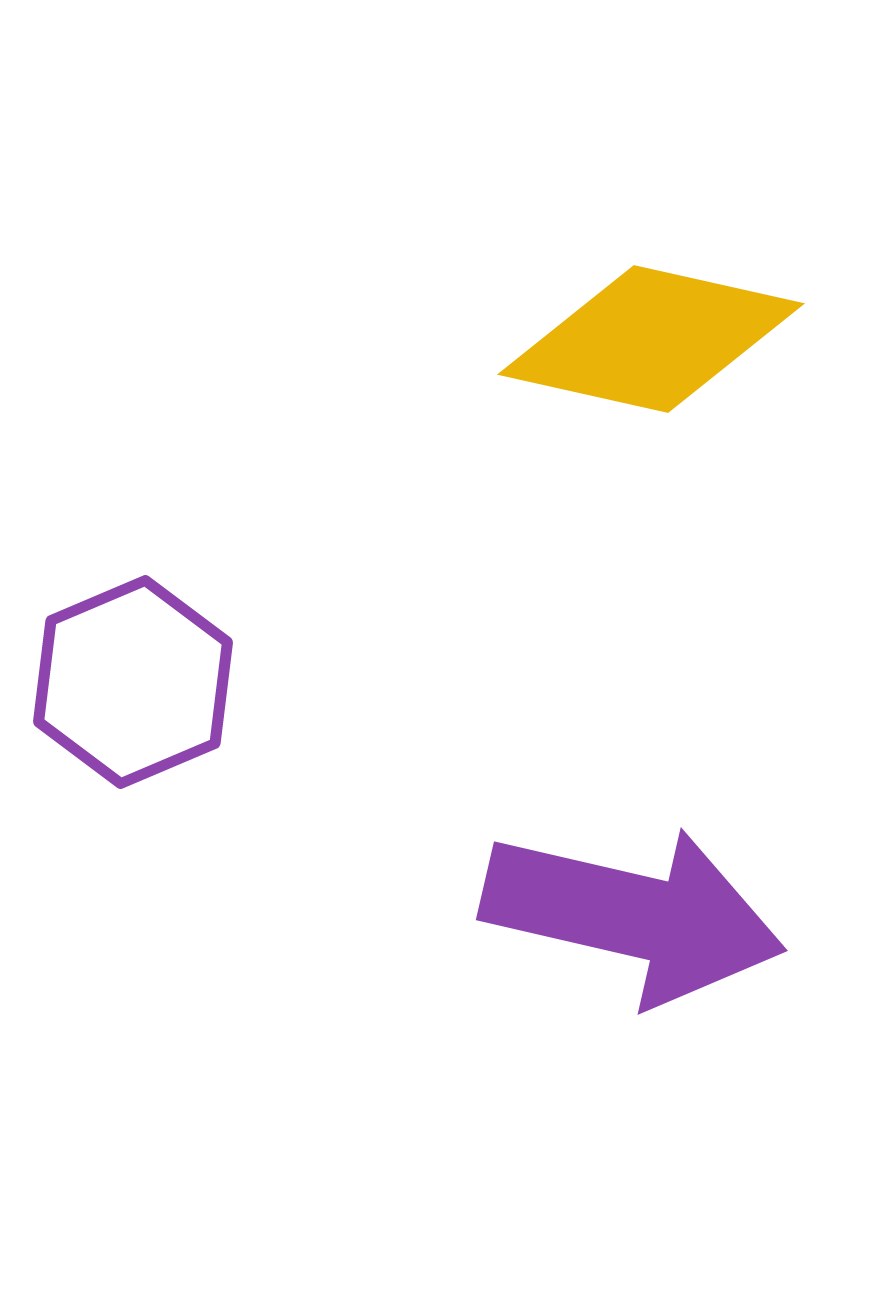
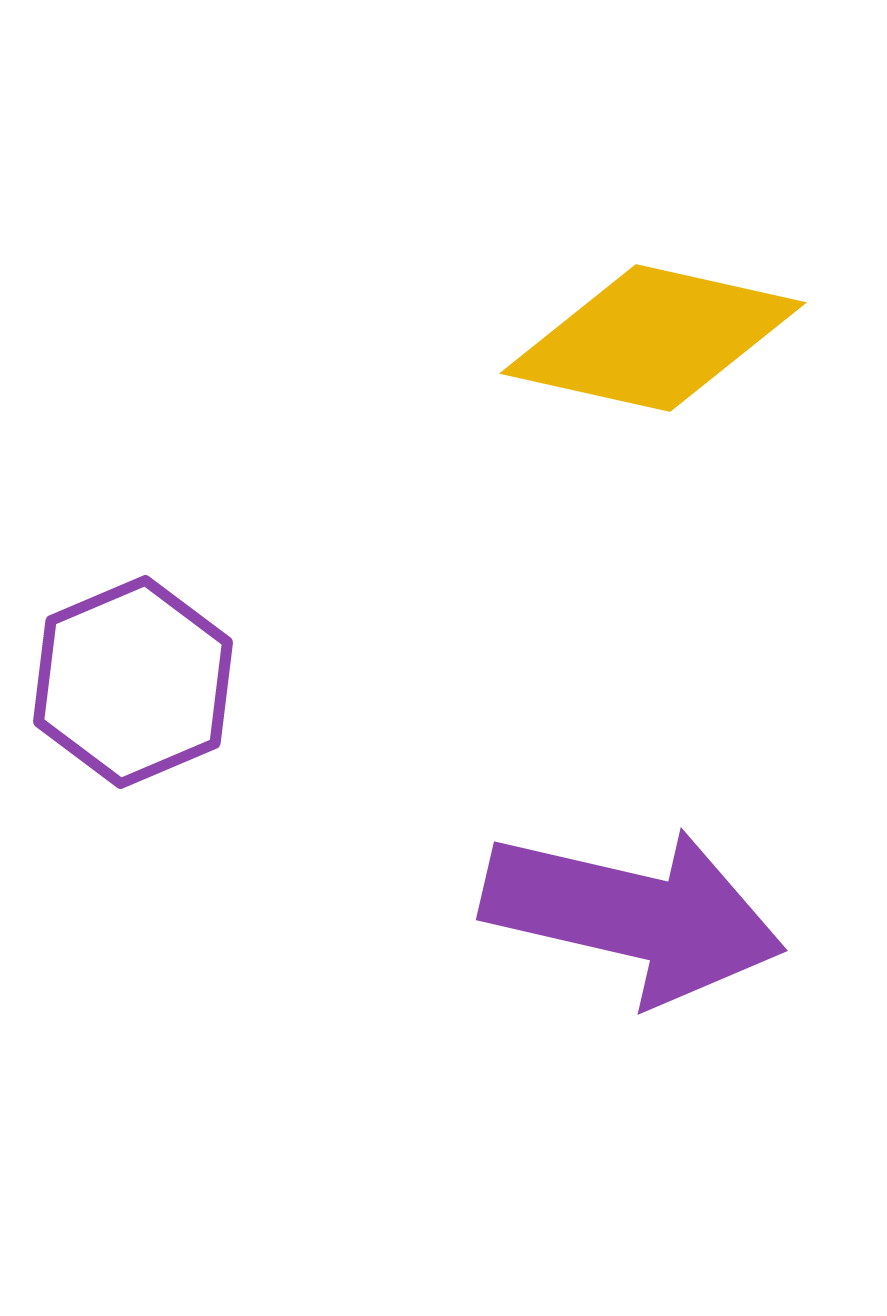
yellow diamond: moved 2 px right, 1 px up
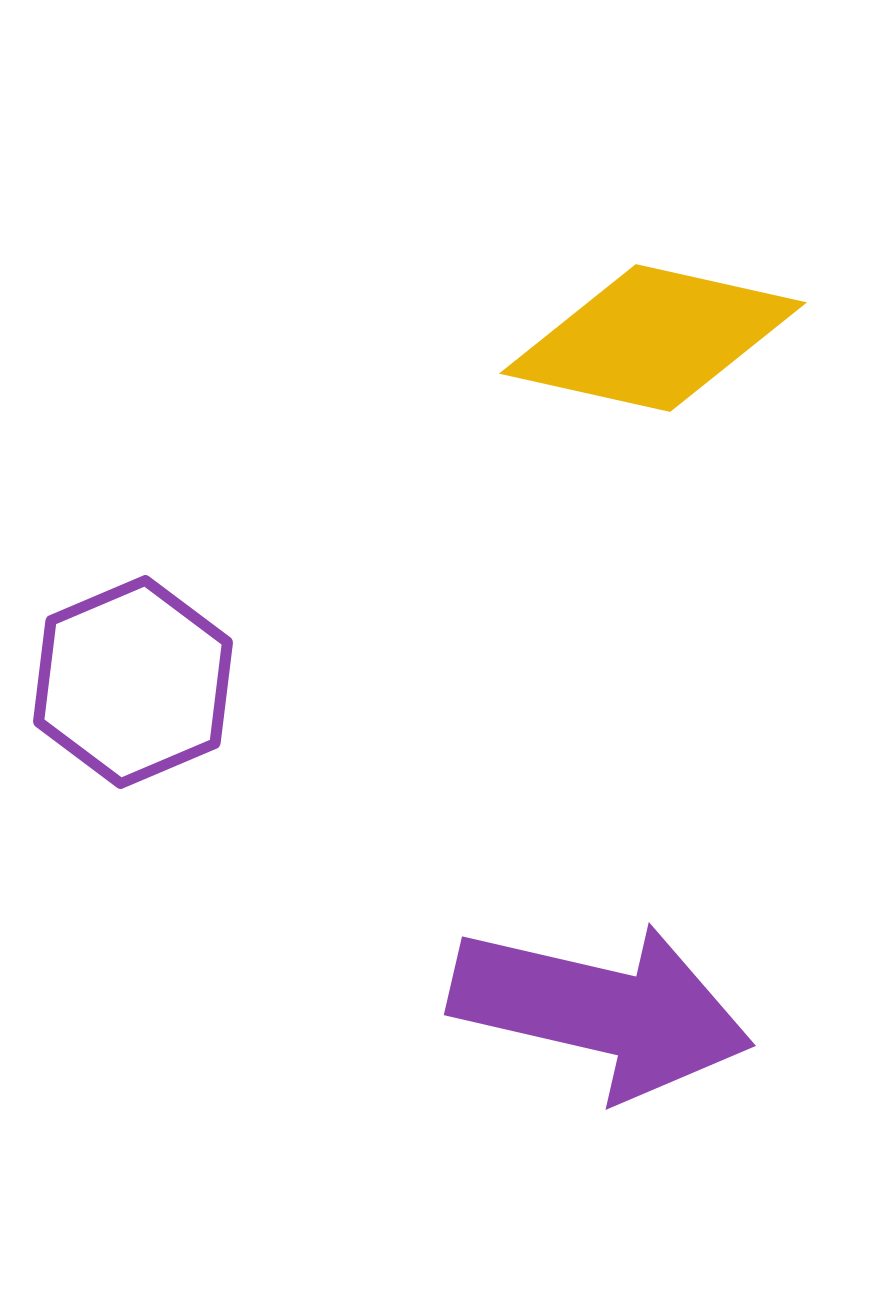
purple arrow: moved 32 px left, 95 px down
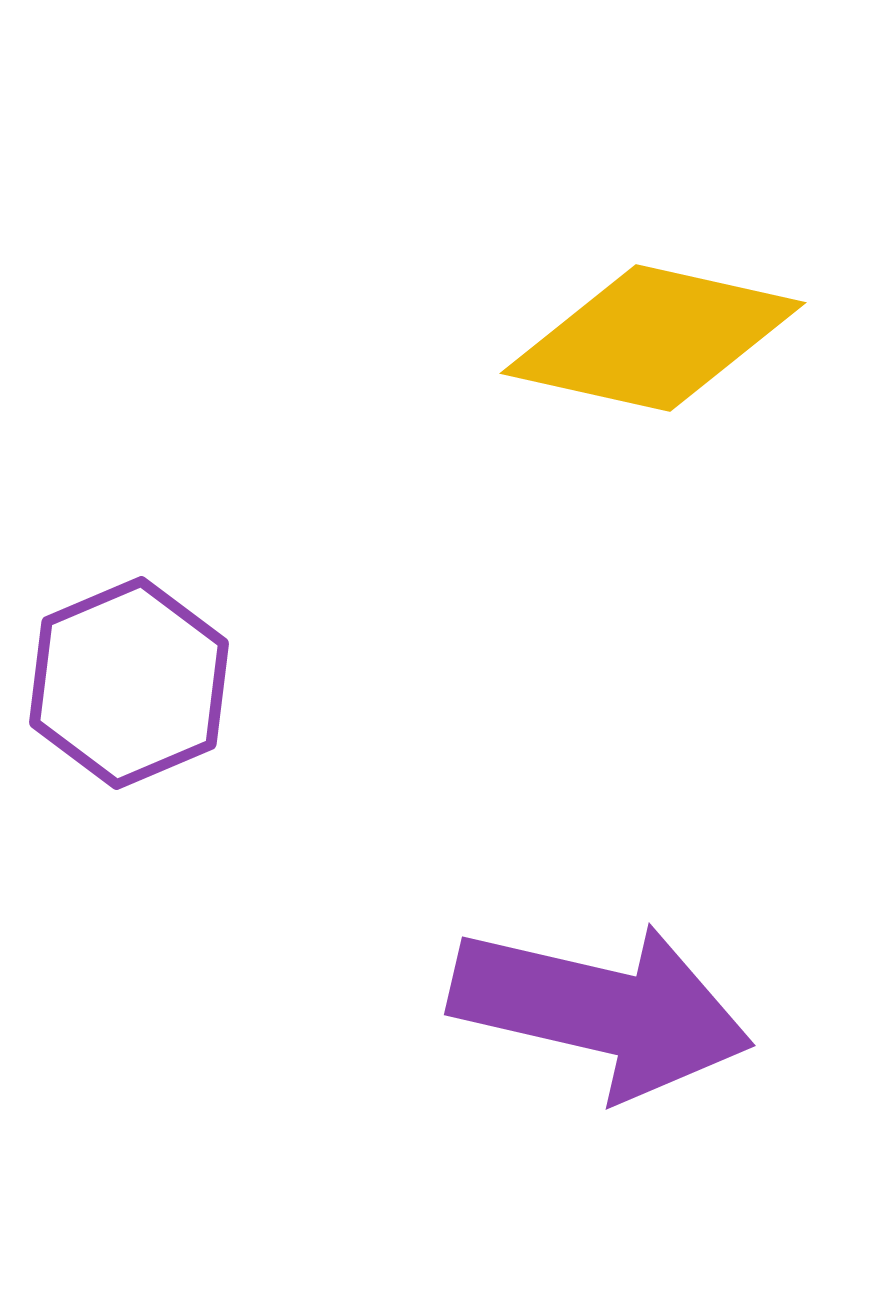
purple hexagon: moved 4 px left, 1 px down
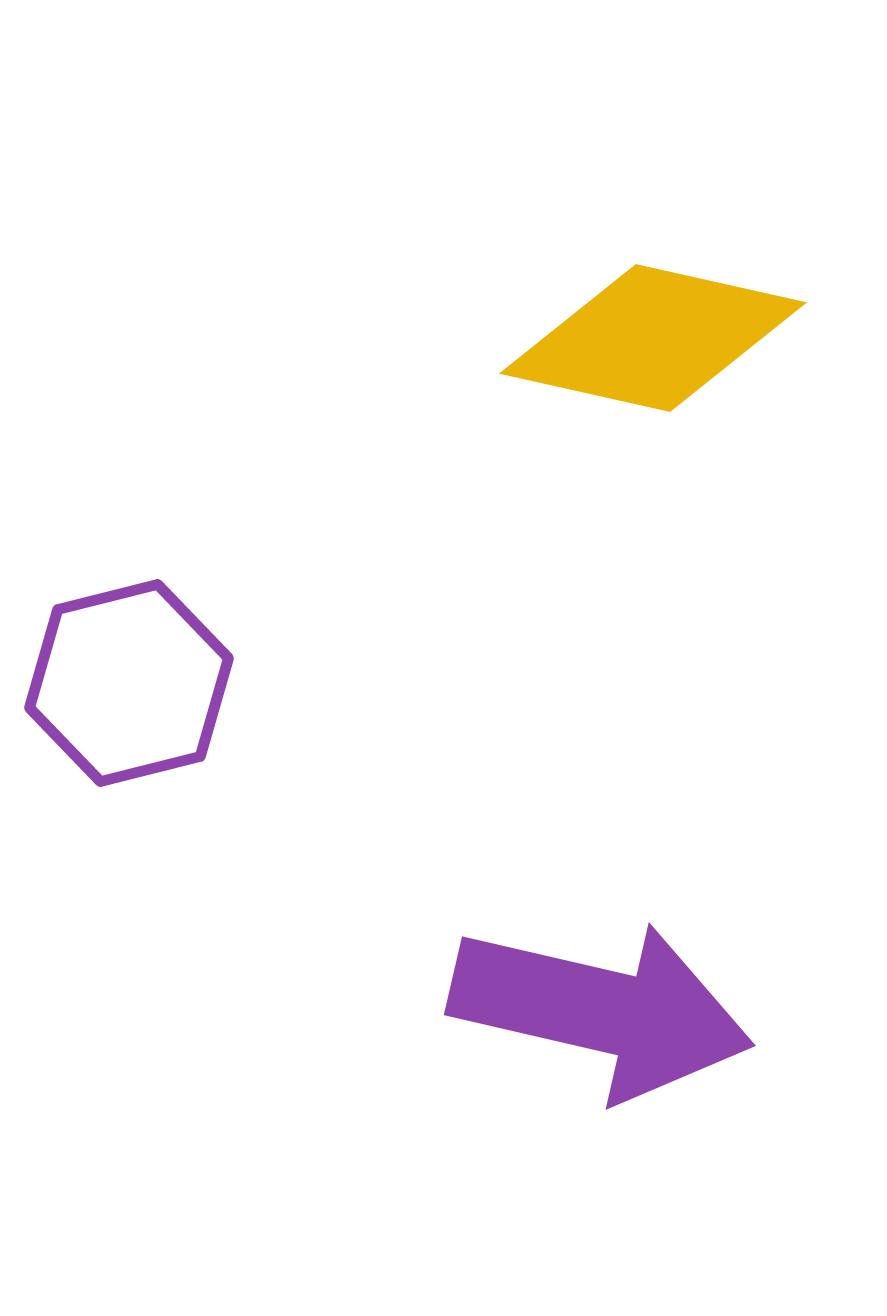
purple hexagon: rotated 9 degrees clockwise
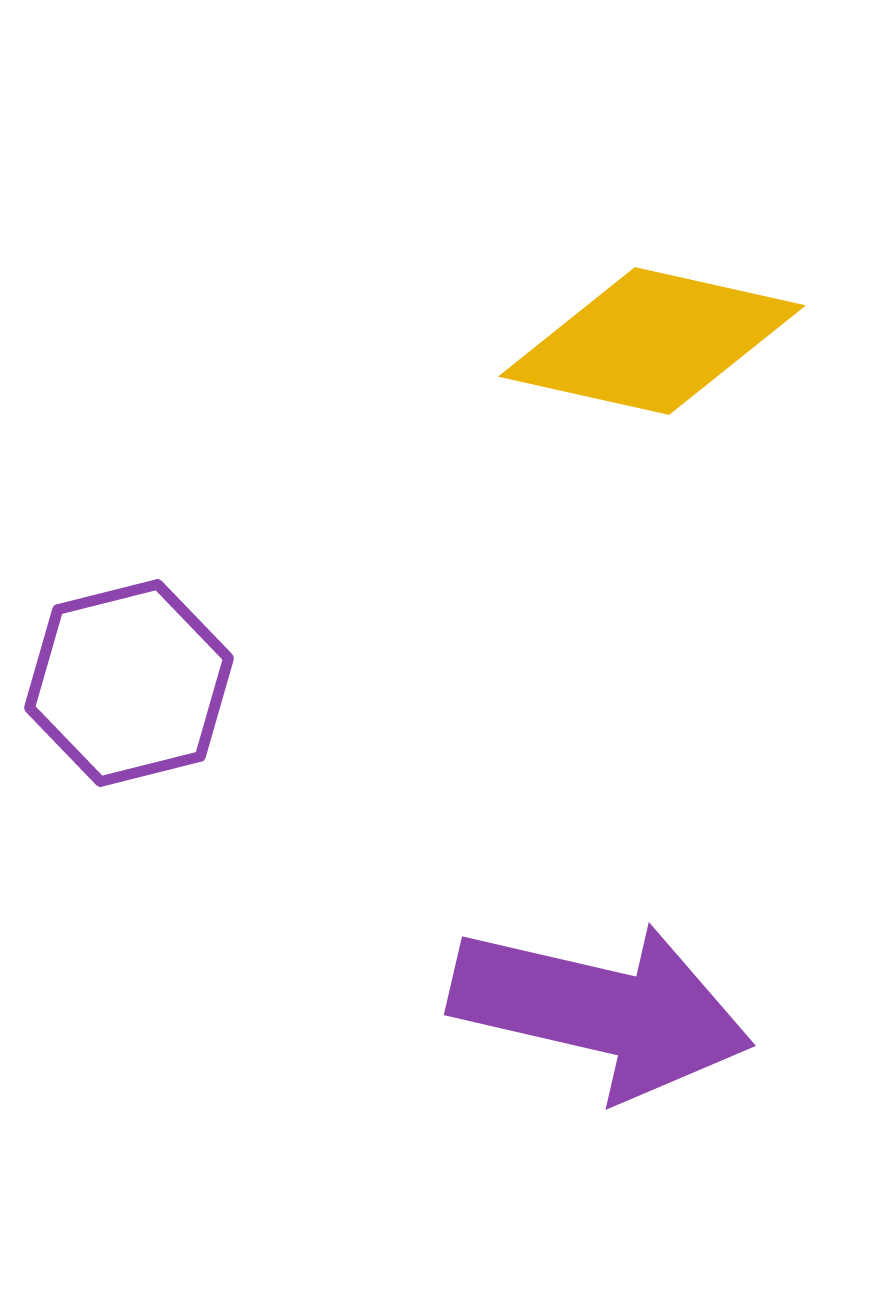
yellow diamond: moved 1 px left, 3 px down
